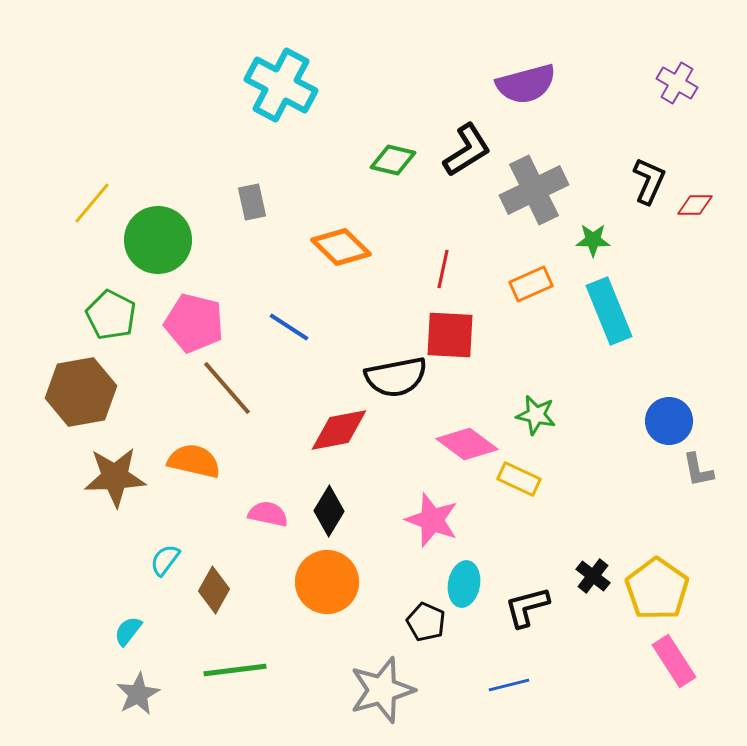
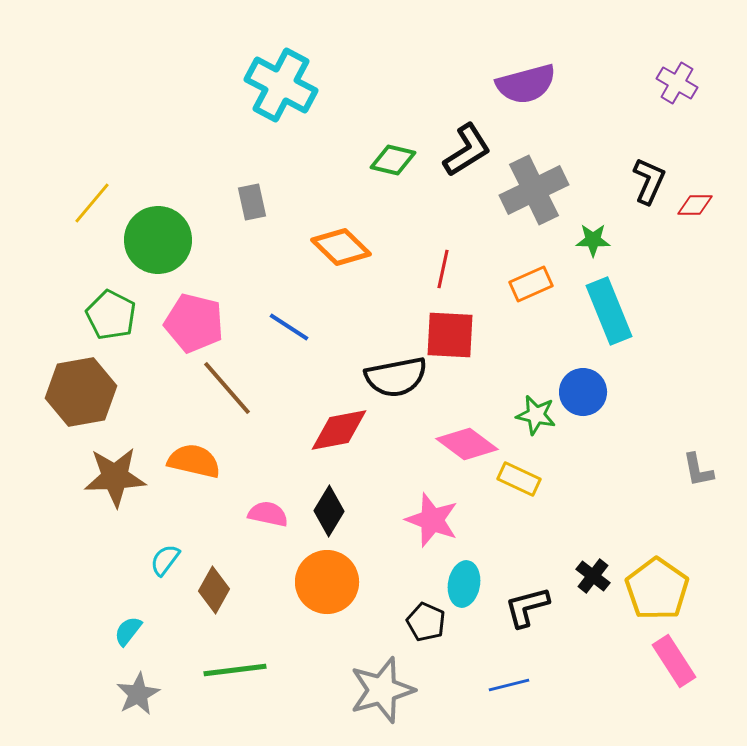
blue circle at (669, 421): moved 86 px left, 29 px up
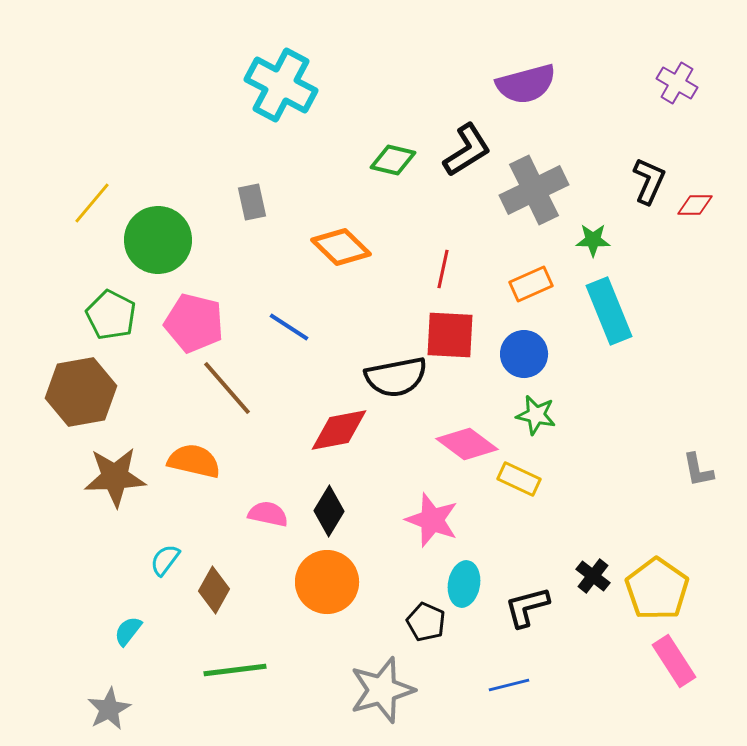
blue circle at (583, 392): moved 59 px left, 38 px up
gray star at (138, 694): moved 29 px left, 15 px down
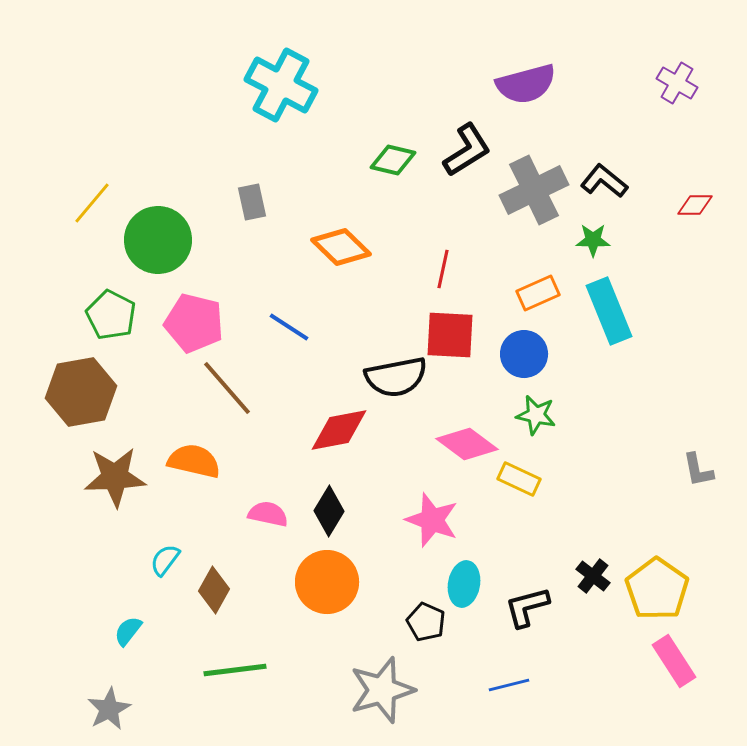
black L-shape at (649, 181): moved 45 px left; rotated 75 degrees counterclockwise
orange rectangle at (531, 284): moved 7 px right, 9 px down
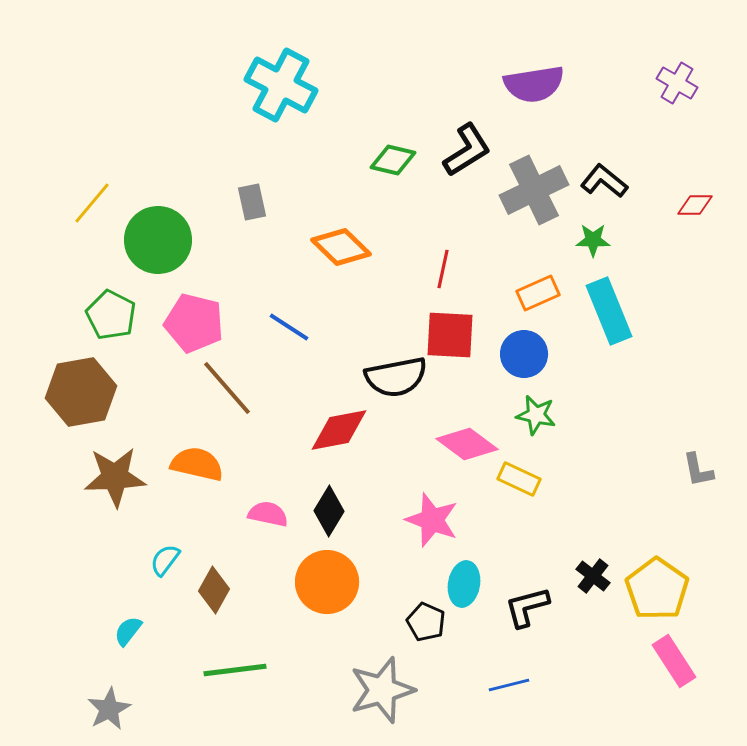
purple semicircle at (526, 84): moved 8 px right; rotated 6 degrees clockwise
orange semicircle at (194, 461): moved 3 px right, 3 px down
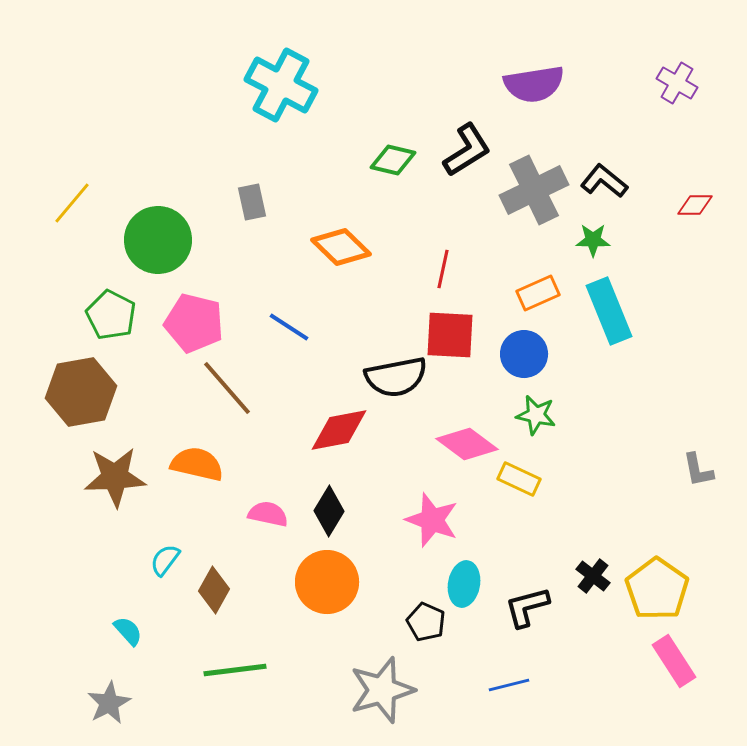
yellow line at (92, 203): moved 20 px left
cyan semicircle at (128, 631): rotated 100 degrees clockwise
gray star at (109, 709): moved 6 px up
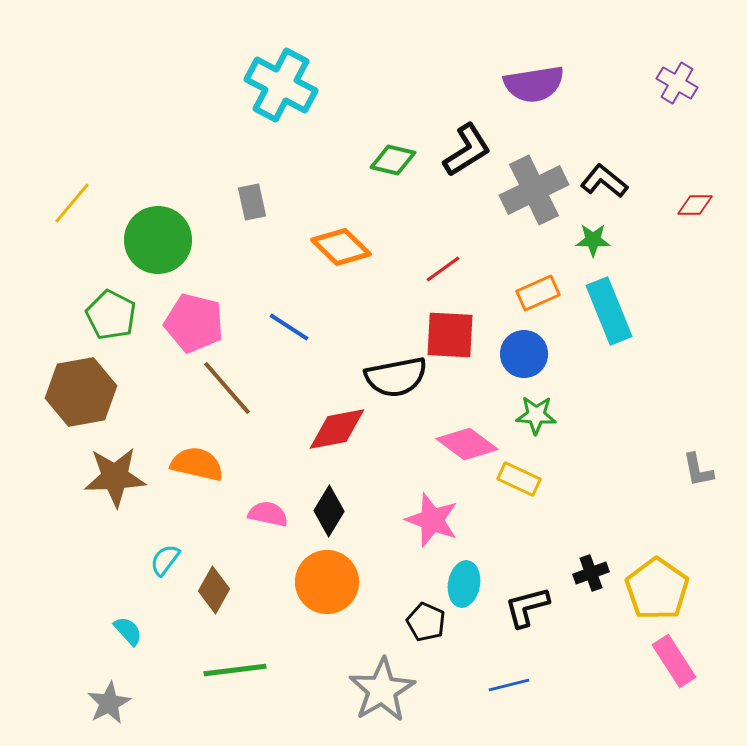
red line at (443, 269): rotated 42 degrees clockwise
green star at (536, 415): rotated 9 degrees counterclockwise
red diamond at (339, 430): moved 2 px left, 1 px up
black cross at (593, 576): moved 2 px left, 3 px up; rotated 32 degrees clockwise
gray star at (382, 690): rotated 14 degrees counterclockwise
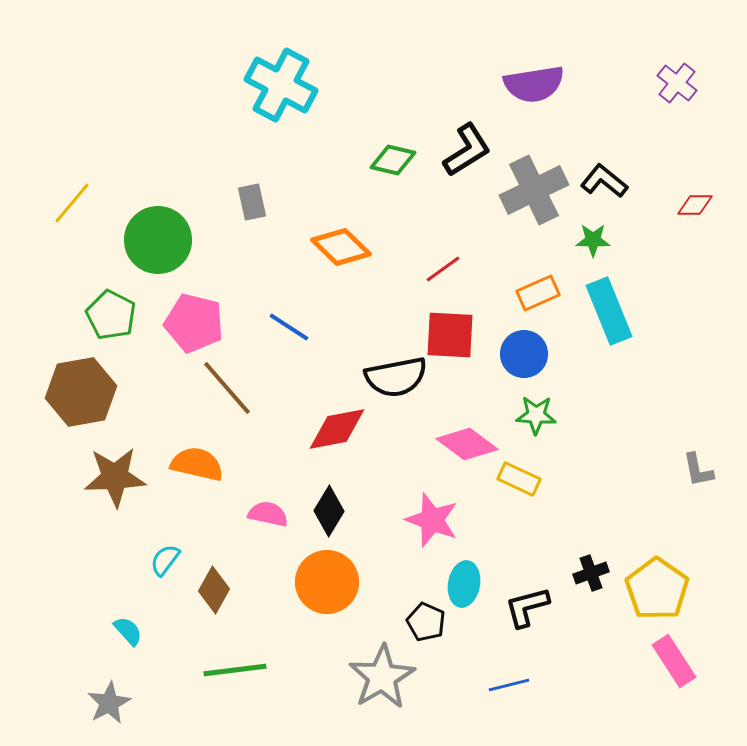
purple cross at (677, 83): rotated 9 degrees clockwise
gray star at (382, 690): moved 13 px up
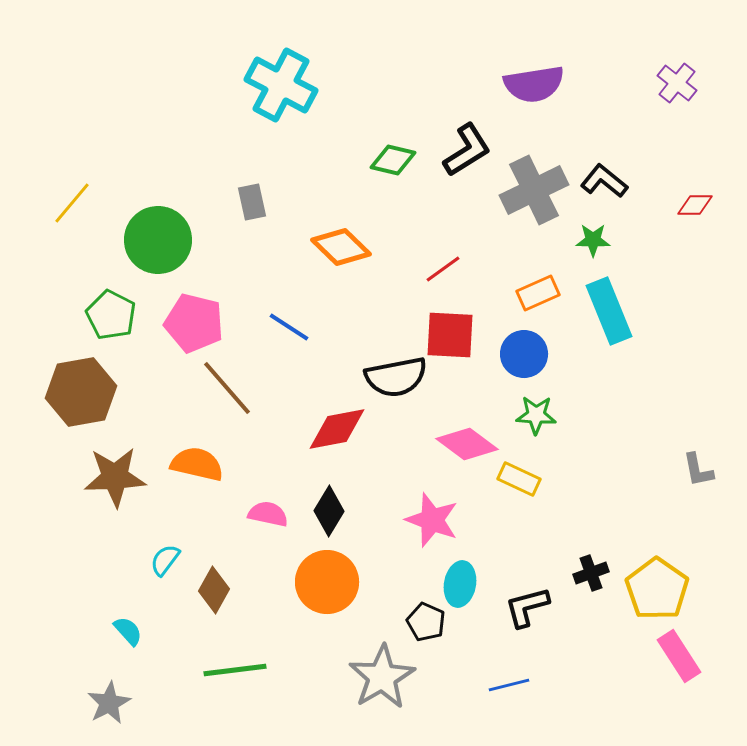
cyan ellipse at (464, 584): moved 4 px left
pink rectangle at (674, 661): moved 5 px right, 5 px up
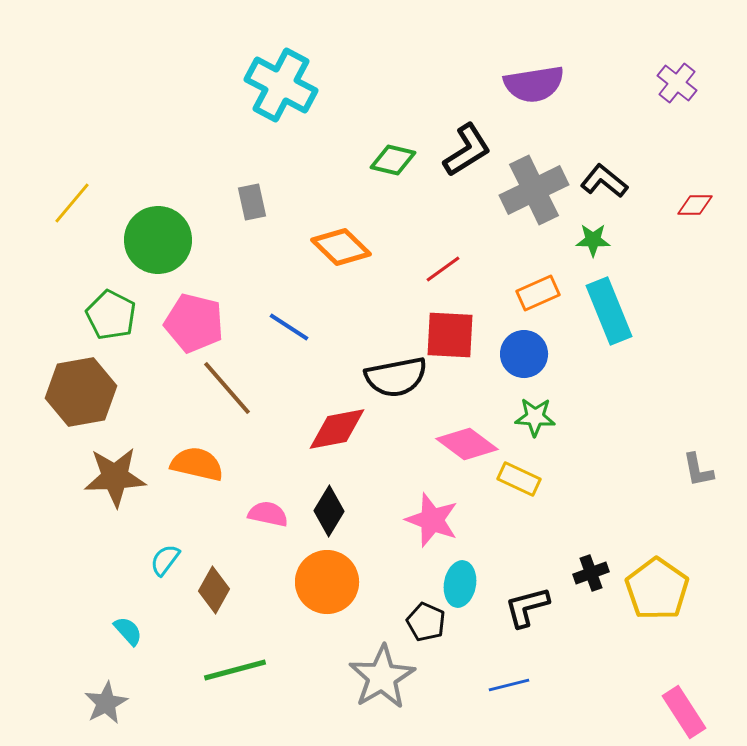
green star at (536, 415): moved 1 px left, 2 px down
pink rectangle at (679, 656): moved 5 px right, 56 px down
green line at (235, 670): rotated 8 degrees counterclockwise
gray star at (109, 703): moved 3 px left
